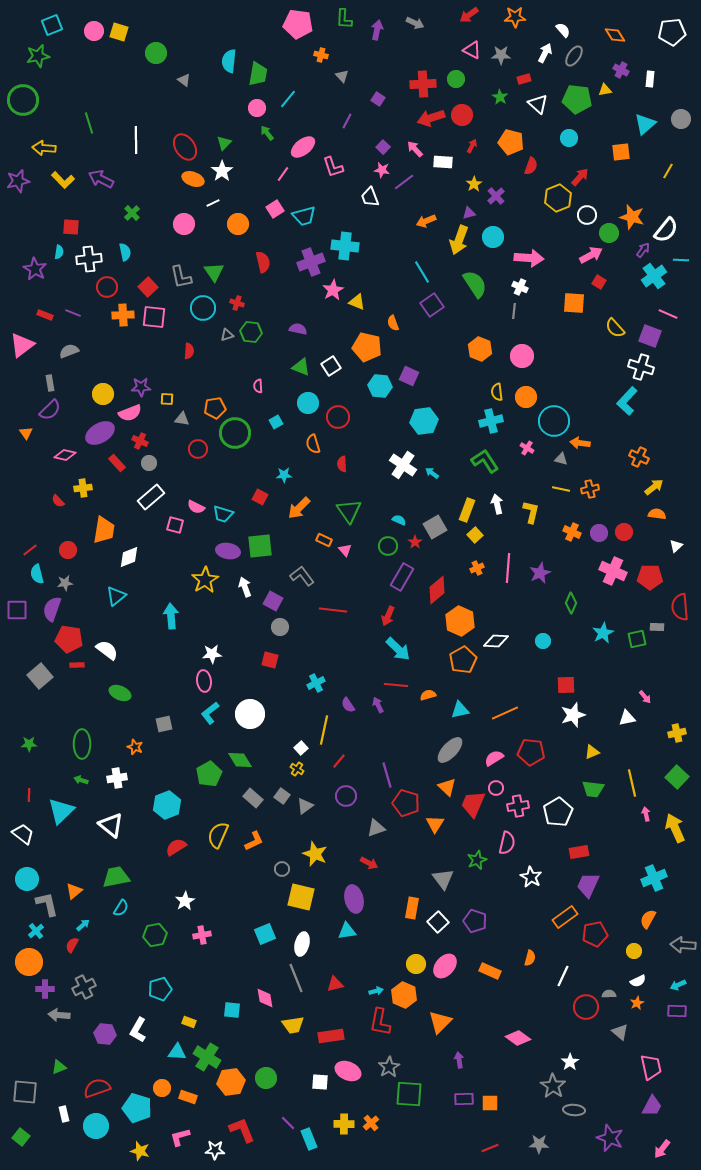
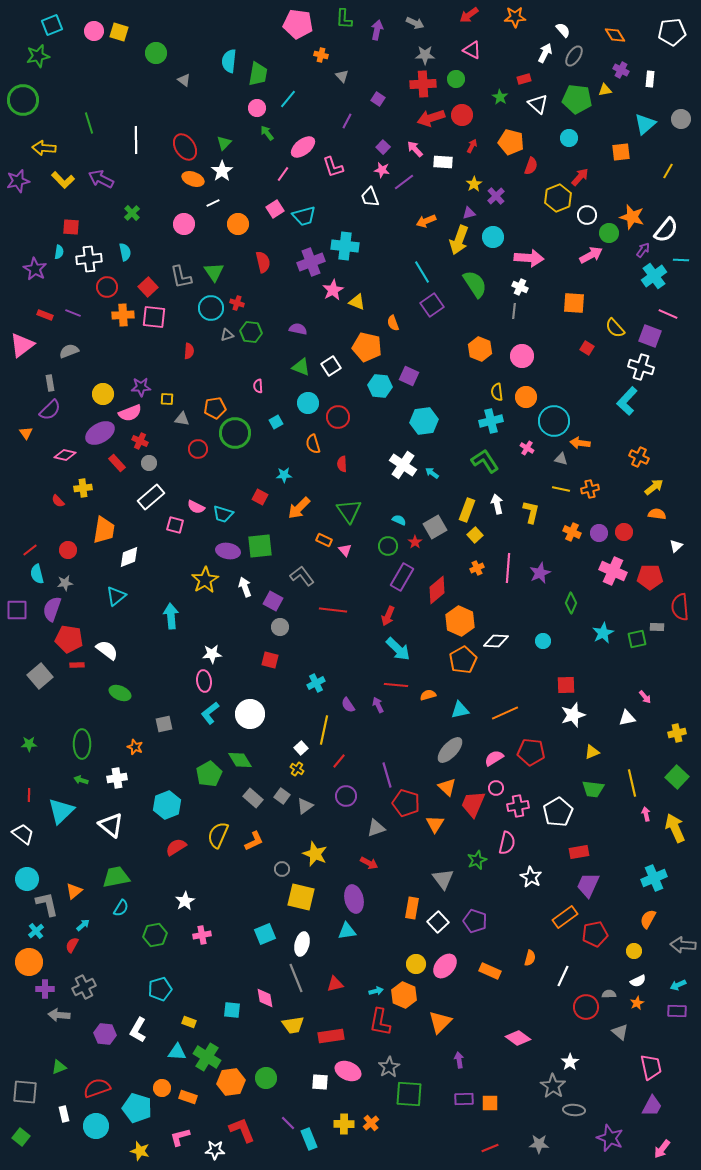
gray star at (501, 55): moved 76 px left
red square at (599, 282): moved 12 px left, 66 px down
cyan circle at (203, 308): moved 8 px right
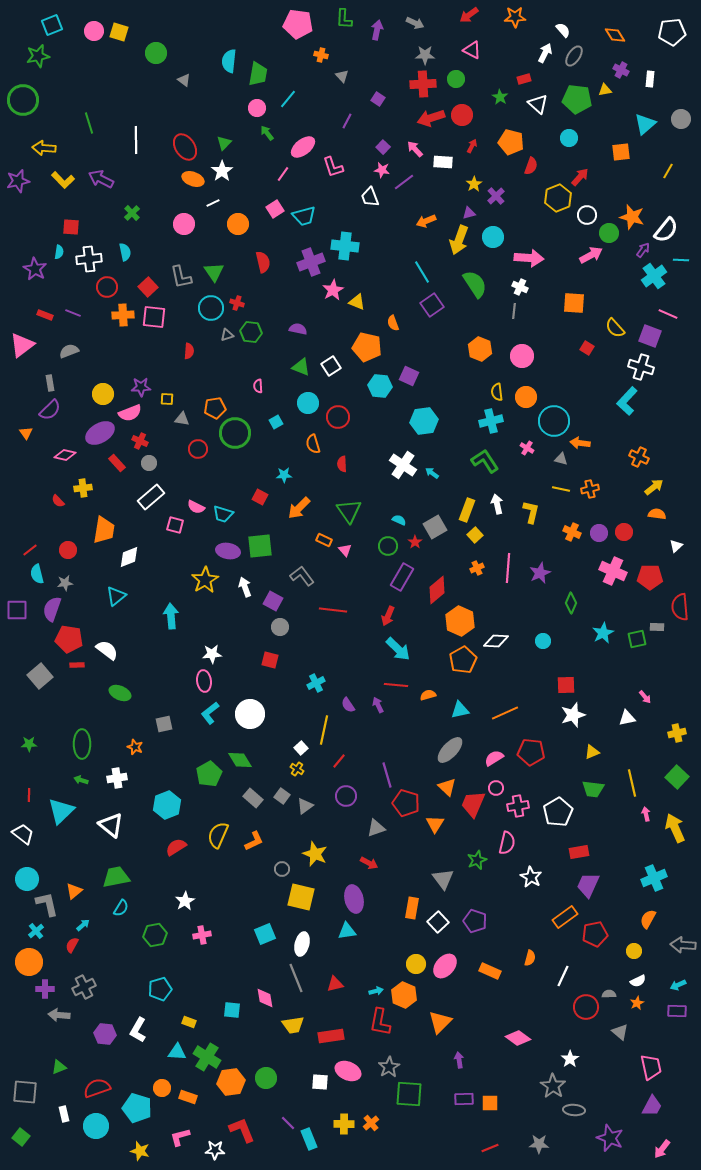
white star at (570, 1062): moved 3 px up
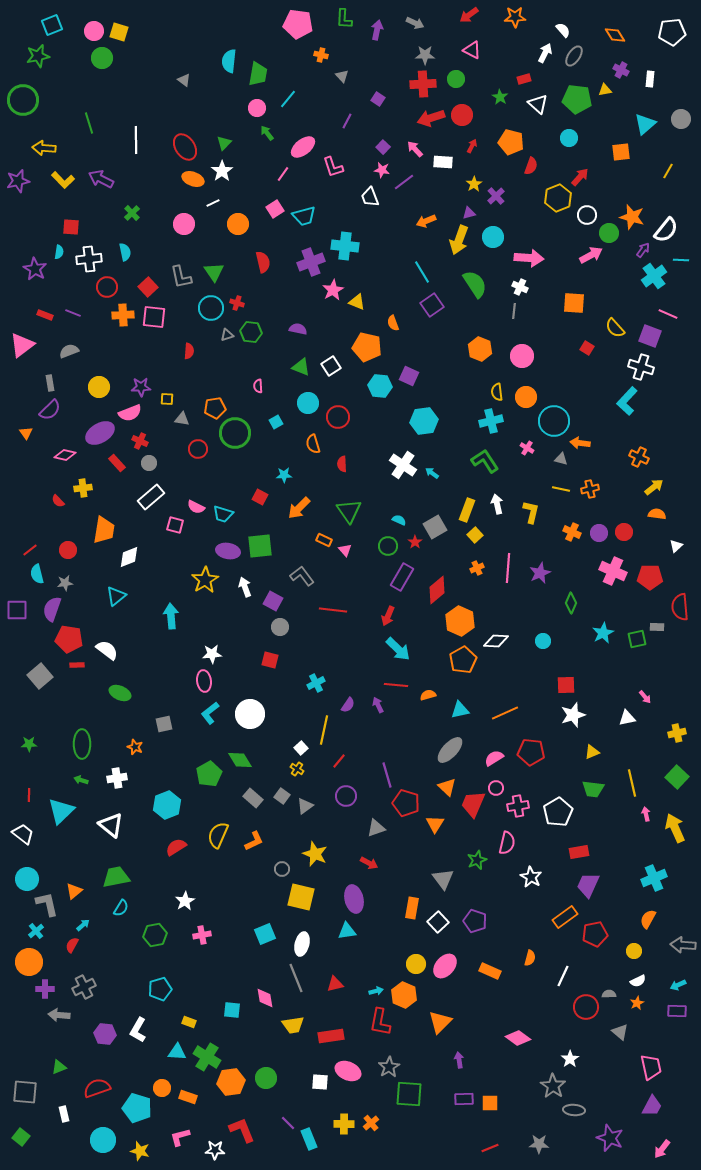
green circle at (156, 53): moved 54 px left, 5 px down
yellow circle at (103, 394): moved 4 px left, 7 px up
purple semicircle at (348, 705): rotated 112 degrees counterclockwise
cyan circle at (96, 1126): moved 7 px right, 14 px down
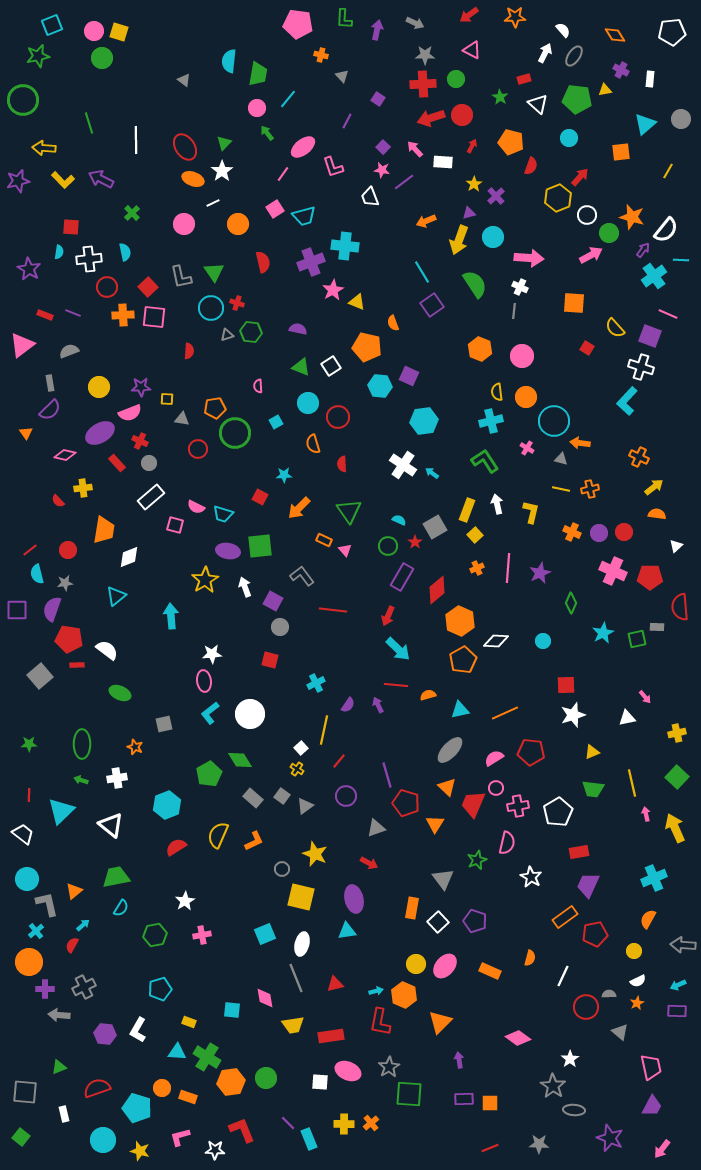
purple star at (35, 269): moved 6 px left
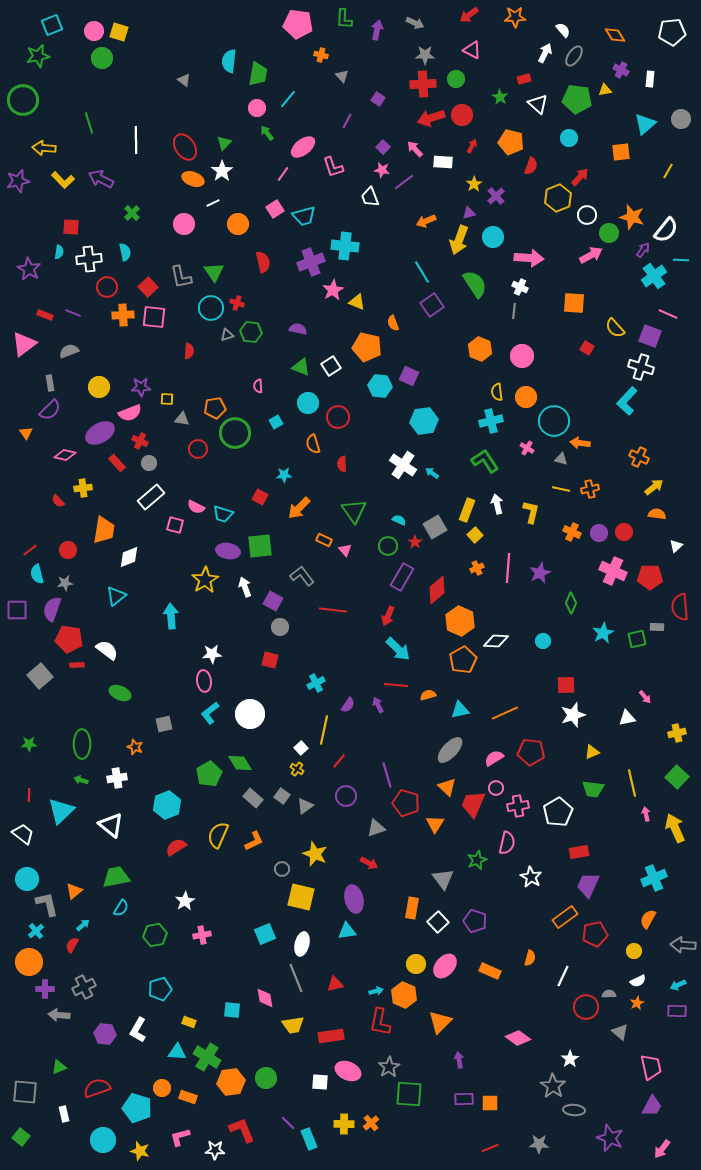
pink triangle at (22, 345): moved 2 px right, 1 px up
green triangle at (349, 511): moved 5 px right
green diamond at (240, 760): moved 3 px down
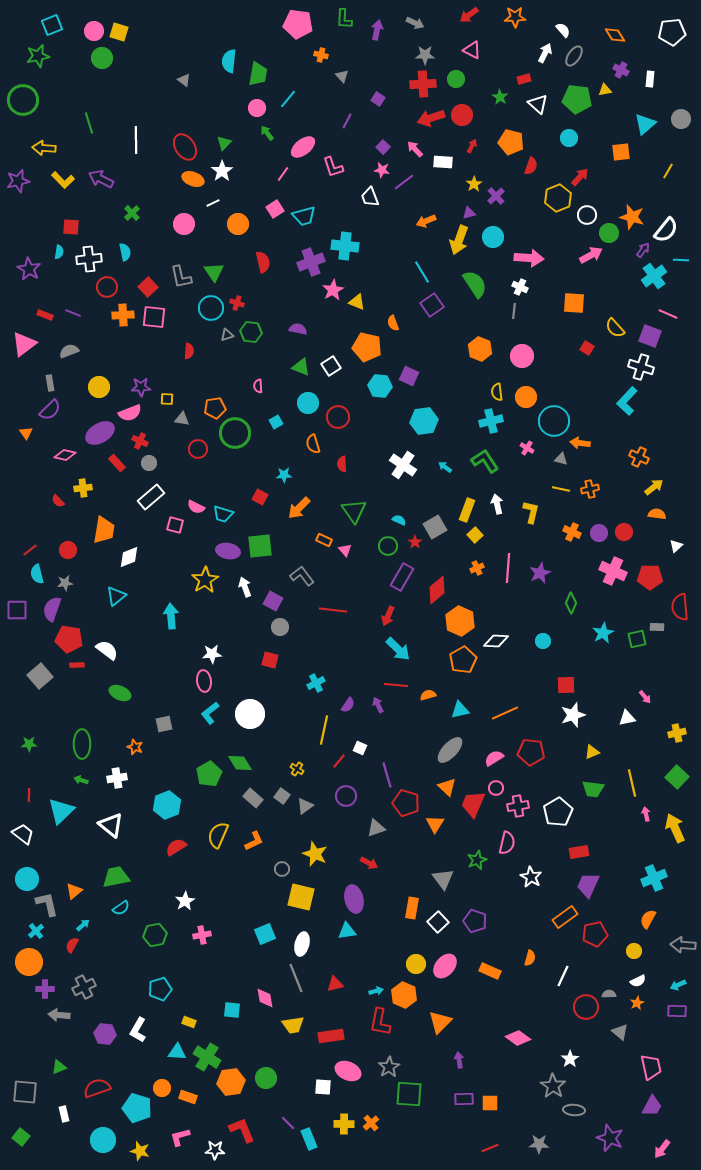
cyan arrow at (432, 473): moved 13 px right, 6 px up
white square at (301, 748): moved 59 px right; rotated 24 degrees counterclockwise
cyan semicircle at (121, 908): rotated 24 degrees clockwise
white square at (320, 1082): moved 3 px right, 5 px down
